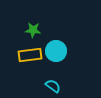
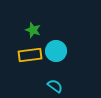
green star: rotated 14 degrees clockwise
cyan semicircle: moved 2 px right
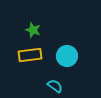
cyan circle: moved 11 px right, 5 px down
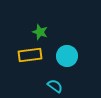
green star: moved 7 px right, 2 px down
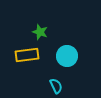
yellow rectangle: moved 3 px left
cyan semicircle: moved 1 px right; rotated 28 degrees clockwise
